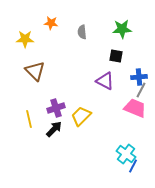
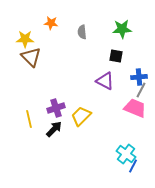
brown triangle: moved 4 px left, 14 px up
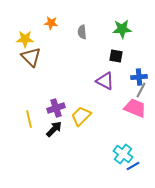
cyan cross: moved 3 px left
blue line: rotated 32 degrees clockwise
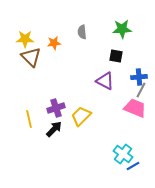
orange star: moved 3 px right, 20 px down; rotated 16 degrees counterclockwise
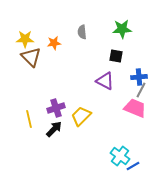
cyan cross: moved 3 px left, 2 px down
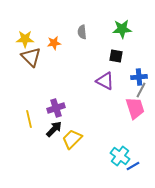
pink trapezoid: rotated 50 degrees clockwise
yellow trapezoid: moved 9 px left, 23 px down
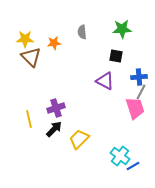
gray line: moved 2 px down
yellow trapezoid: moved 7 px right
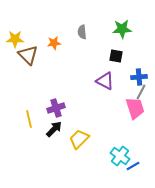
yellow star: moved 10 px left
brown triangle: moved 3 px left, 2 px up
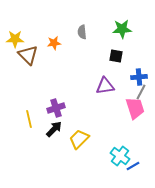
purple triangle: moved 5 px down; rotated 36 degrees counterclockwise
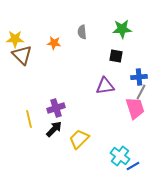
orange star: rotated 16 degrees clockwise
brown triangle: moved 6 px left
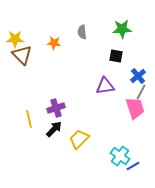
blue cross: moved 1 px left, 1 px up; rotated 35 degrees counterclockwise
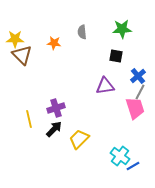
gray line: moved 1 px left
